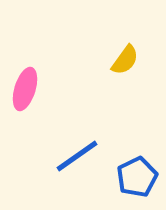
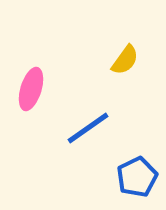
pink ellipse: moved 6 px right
blue line: moved 11 px right, 28 px up
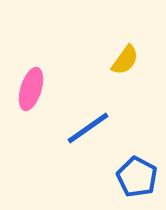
blue pentagon: rotated 18 degrees counterclockwise
